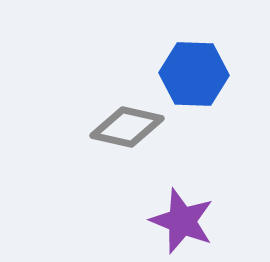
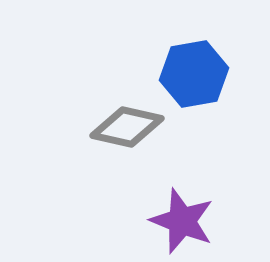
blue hexagon: rotated 12 degrees counterclockwise
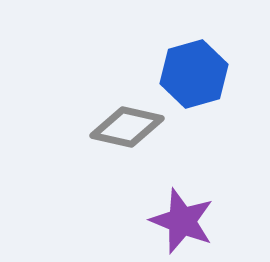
blue hexagon: rotated 6 degrees counterclockwise
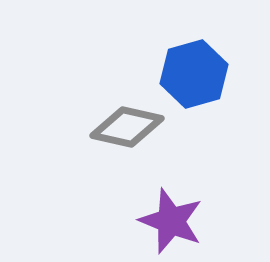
purple star: moved 11 px left
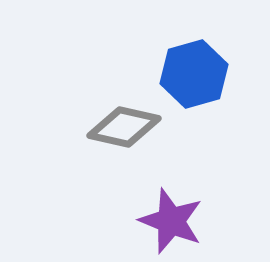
gray diamond: moved 3 px left
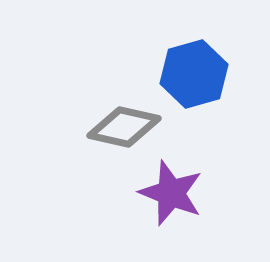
purple star: moved 28 px up
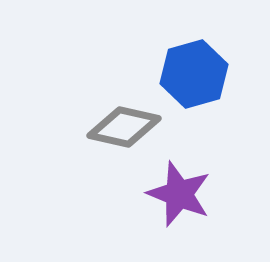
purple star: moved 8 px right, 1 px down
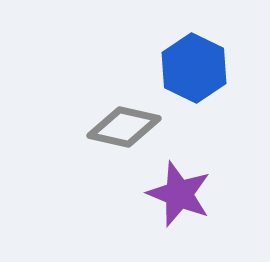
blue hexagon: moved 6 px up; rotated 18 degrees counterclockwise
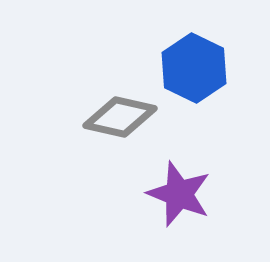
gray diamond: moved 4 px left, 10 px up
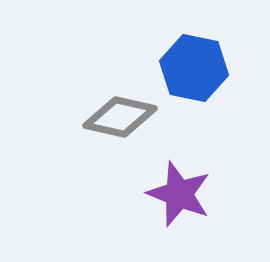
blue hexagon: rotated 14 degrees counterclockwise
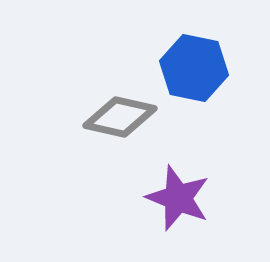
purple star: moved 1 px left, 4 px down
